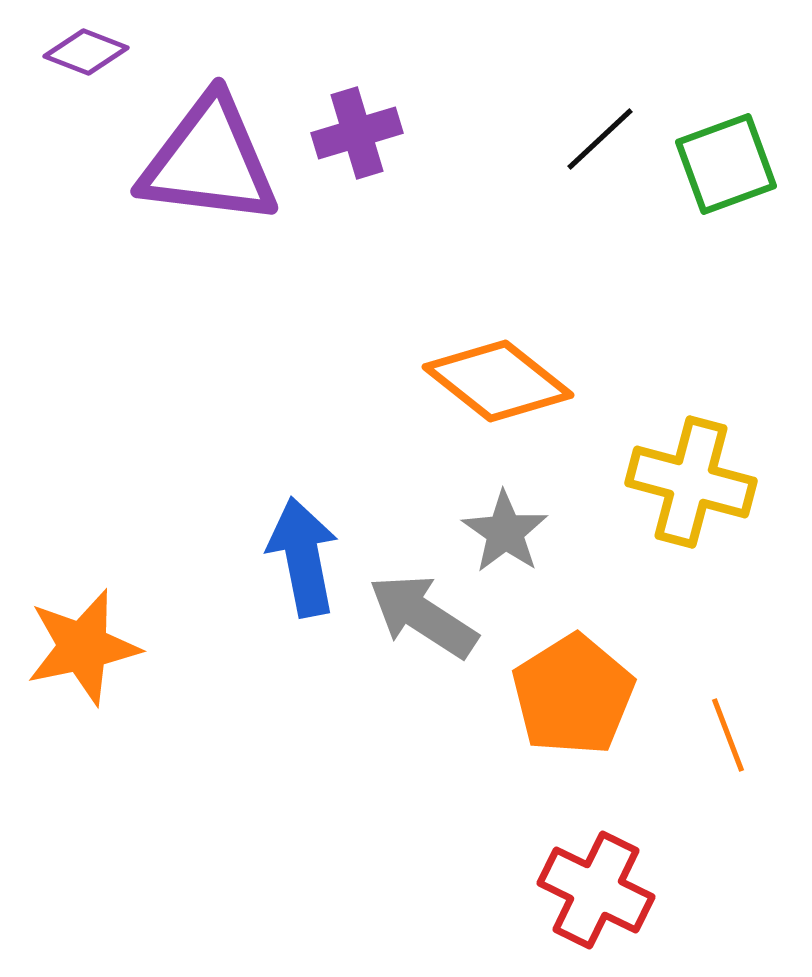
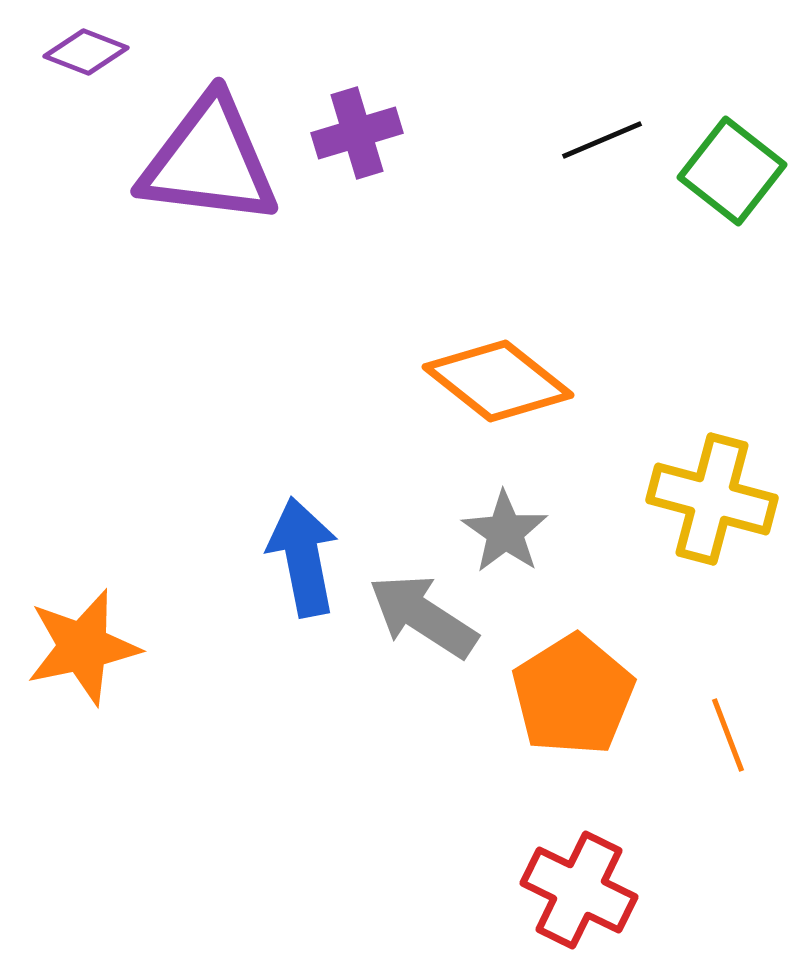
black line: moved 2 px right, 1 px down; rotated 20 degrees clockwise
green square: moved 6 px right, 7 px down; rotated 32 degrees counterclockwise
yellow cross: moved 21 px right, 17 px down
red cross: moved 17 px left
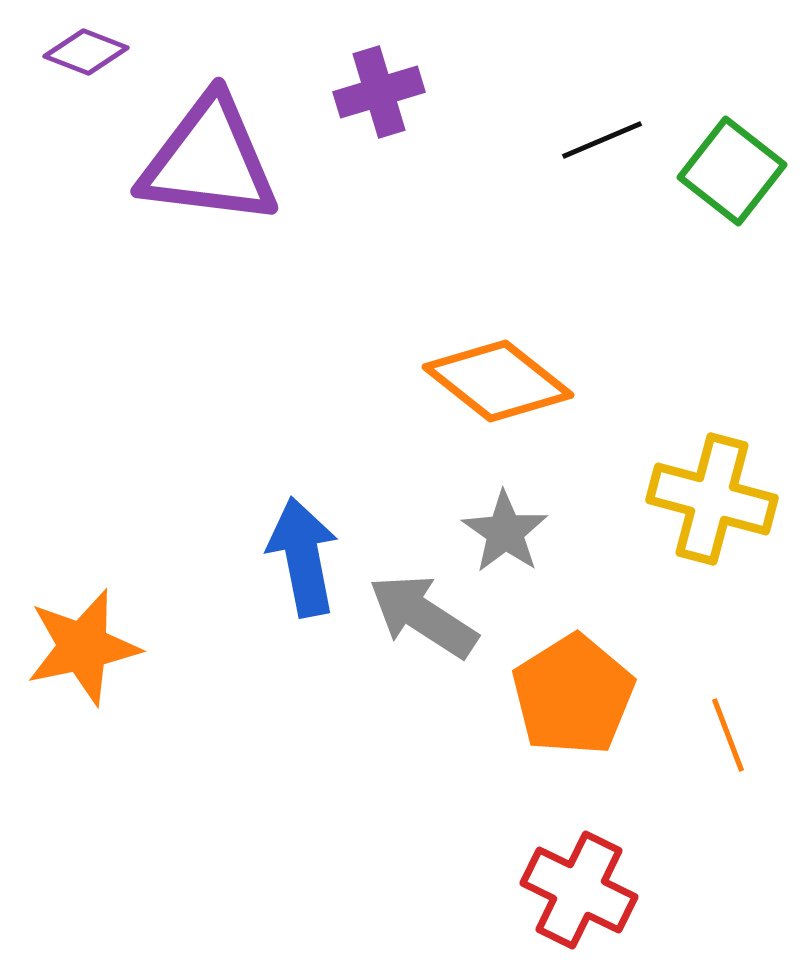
purple cross: moved 22 px right, 41 px up
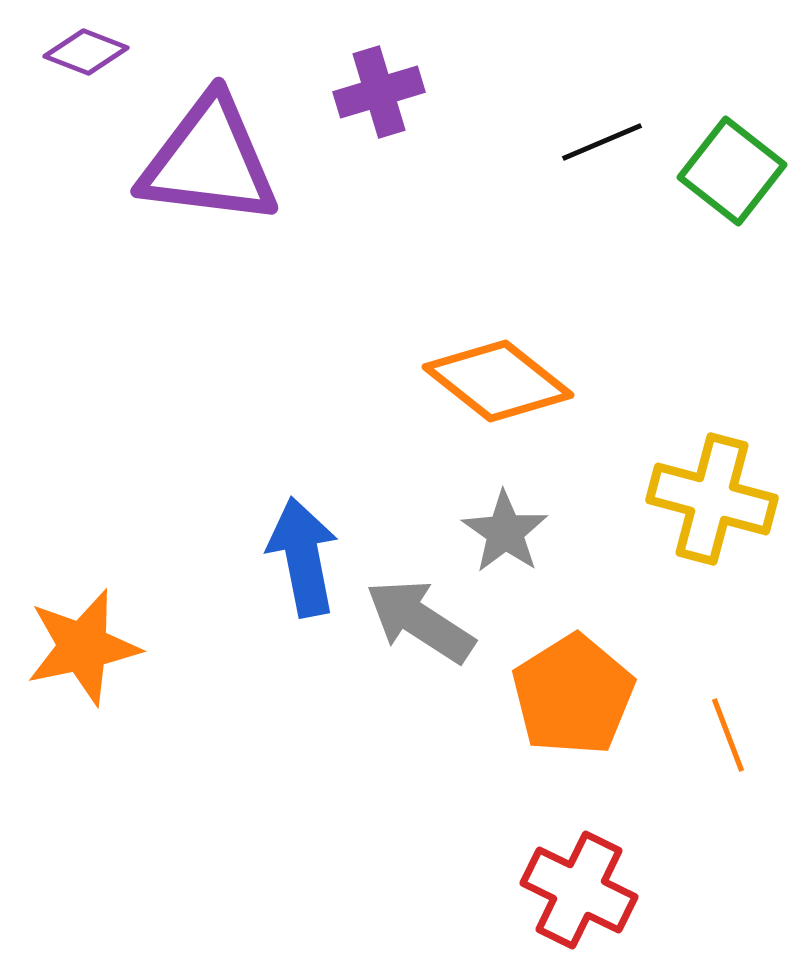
black line: moved 2 px down
gray arrow: moved 3 px left, 5 px down
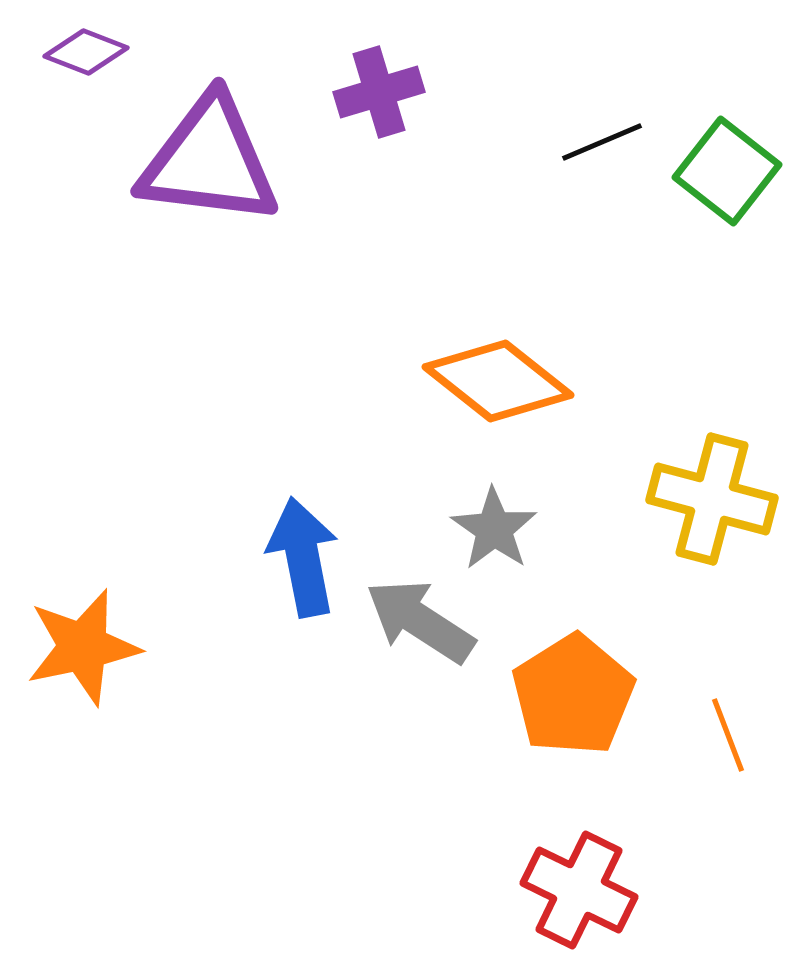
green square: moved 5 px left
gray star: moved 11 px left, 3 px up
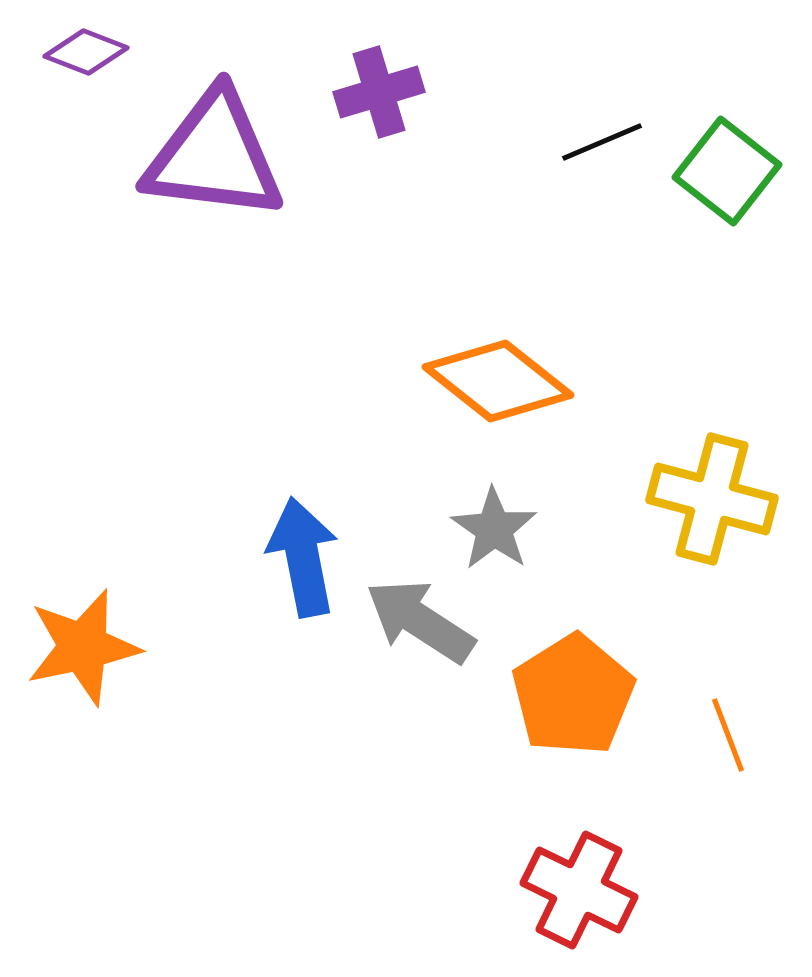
purple triangle: moved 5 px right, 5 px up
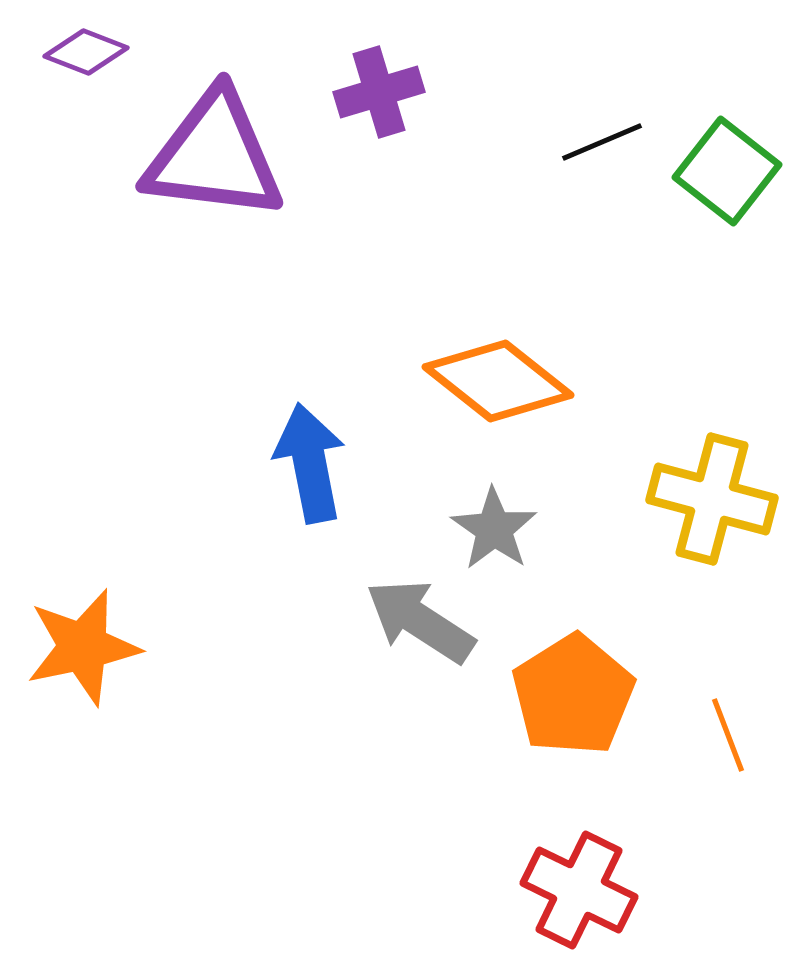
blue arrow: moved 7 px right, 94 px up
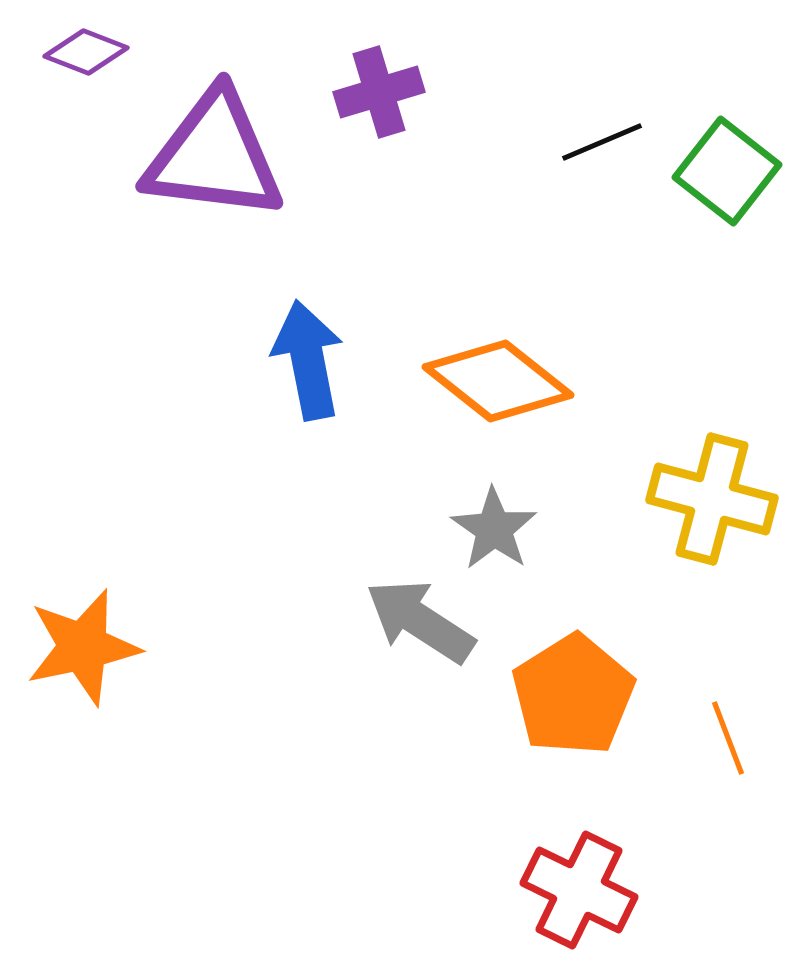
blue arrow: moved 2 px left, 103 px up
orange line: moved 3 px down
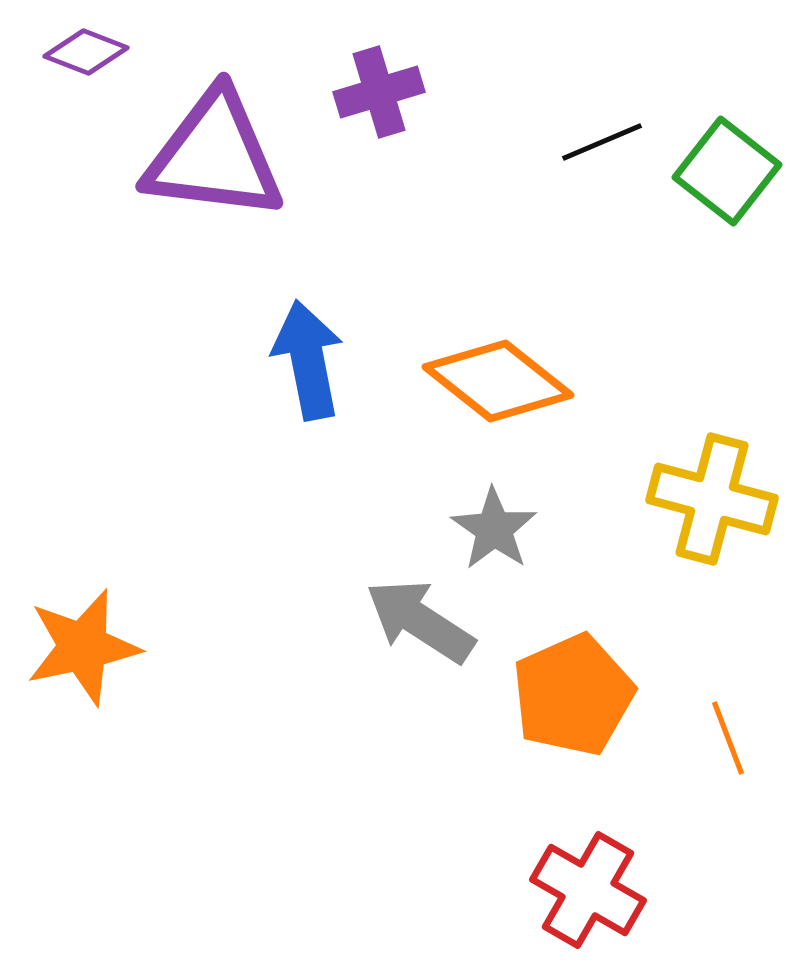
orange pentagon: rotated 8 degrees clockwise
red cross: moved 9 px right; rotated 4 degrees clockwise
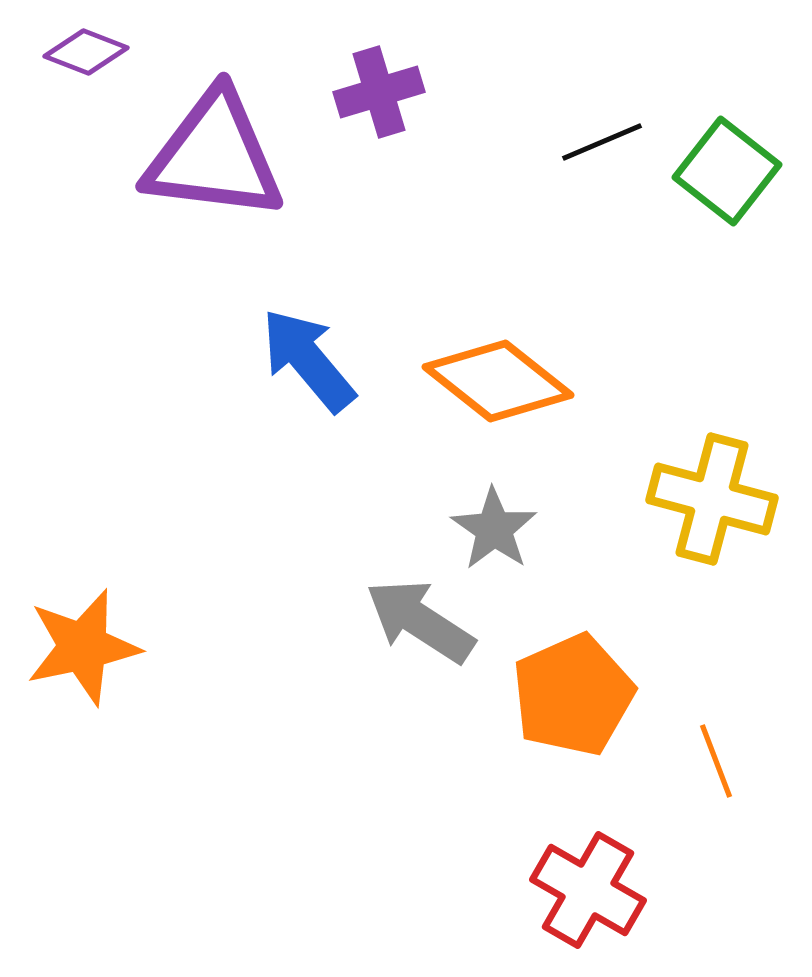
blue arrow: rotated 29 degrees counterclockwise
orange line: moved 12 px left, 23 px down
